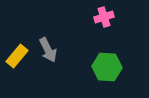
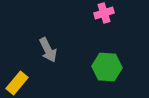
pink cross: moved 4 px up
yellow rectangle: moved 27 px down
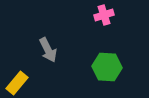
pink cross: moved 2 px down
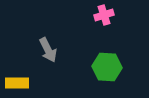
yellow rectangle: rotated 50 degrees clockwise
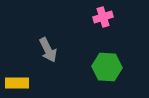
pink cross: moved 1 px left, 2 px down
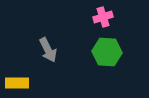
green hexagon: moved 15 px up
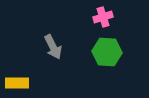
gray arrow: moved 5 px right, 3 px up
